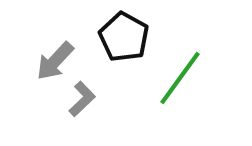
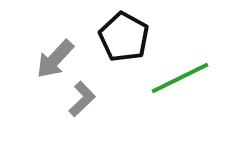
gray arrow: moved 2 px up
green line: rotated 28 degrees clockwise
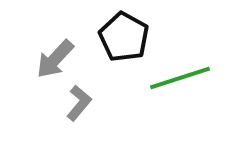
green line: rotated 8 degrees clockwise
gray L-shape: moved 3 px left, 4 px down; rotated 6 degrees counterclockwise
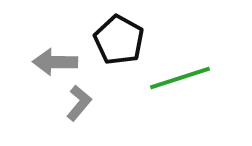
black pentagon: moved 5 px left, 3 px down
gray arrow: moved 3 px down; rotated 48 degrees clockwise
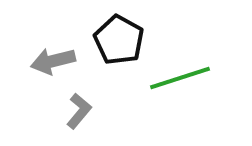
gray arrow: moved 2 px left, 1 px up; rotated 15 degrees counterclockwise
gray L-shape: moved 8 px down
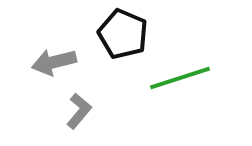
black pentagon: moved 4 px right, 6 px up; rotated 6 degrees counterclockwise
gray arrow: moved 1 px right, 1 px down
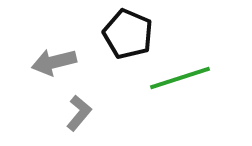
black pentagon: moved 5 px right
gray L-shape: moved 2 px down
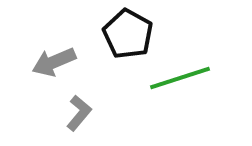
black pentagon: rotated 6 degrees clockwise
gray arrow: rotated 9 degrees counterclockwise
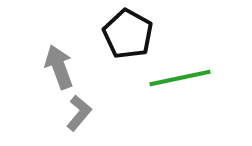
gray arrow: moved 5 px right, 5 px down; rotated 93 degrees clockwise
green line: rotated 6 degrees clockwise
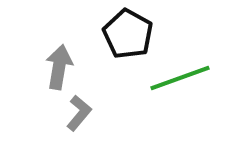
gray arrow: rotated 30 degrees clockwise
green line: rotated 8 degrees counterclockwise
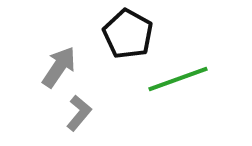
gray arrow: rotated 24 degrees clockwise
green line: moved 2 px left, 1 px down
